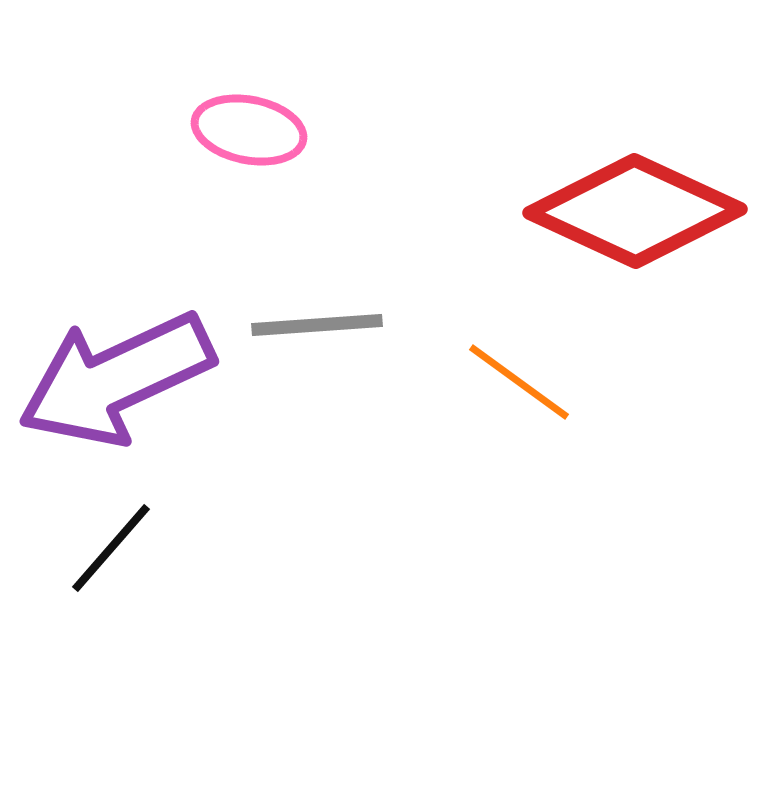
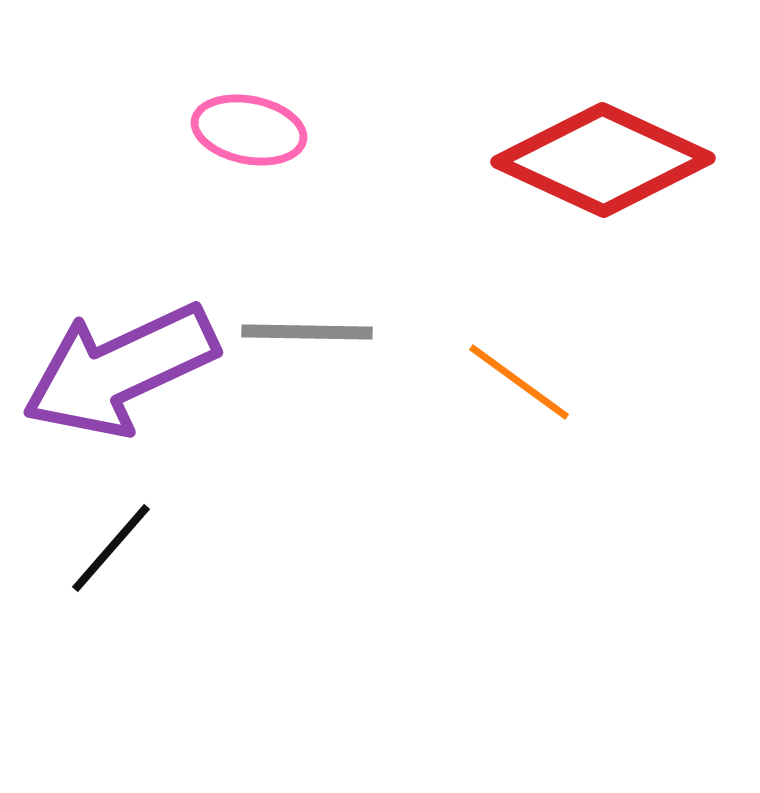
red diamond: moved 32 px left, 51 px up
gray line: moved 10 px left, 7 px down; rotated 5 degrees clockwise
purple arrow: moved 4 px right, 9 px up
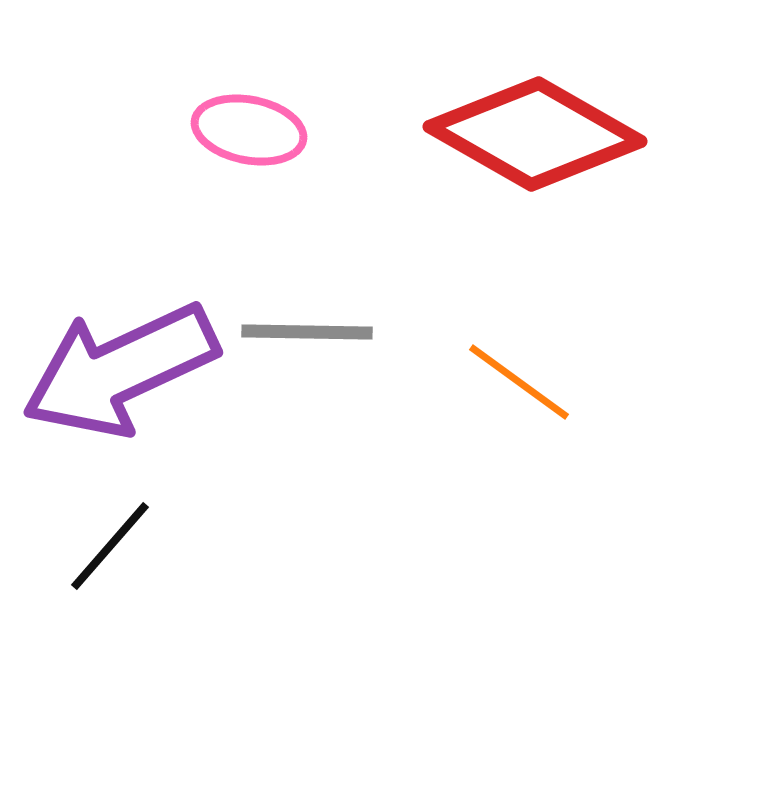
red diamond: moved 68 px left, 26 px up; rotated 5 degrees clockwise
black line: moved 1 px left, 2 px up
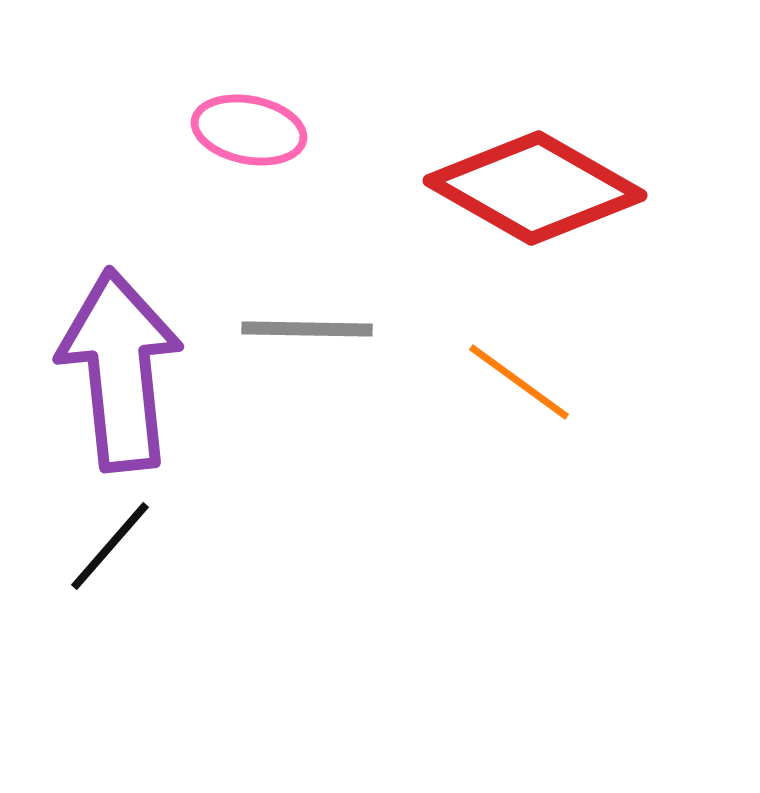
red diamond: moved 54 px down
gray line: moved 3 px up
purple arrow: rotated 109 degrees clockwise
